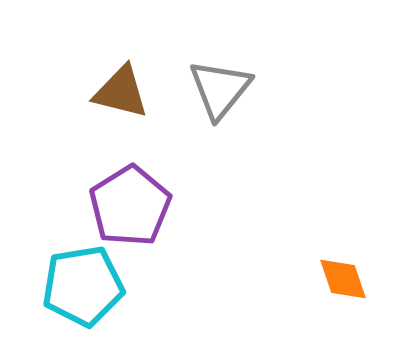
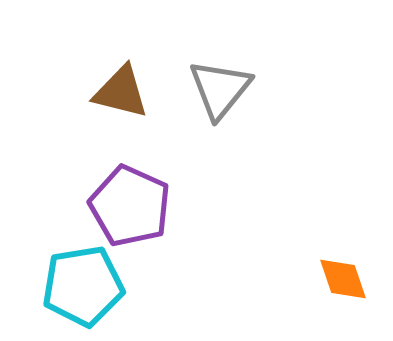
purple pentagon: rotated 16 degrees counterclockwise
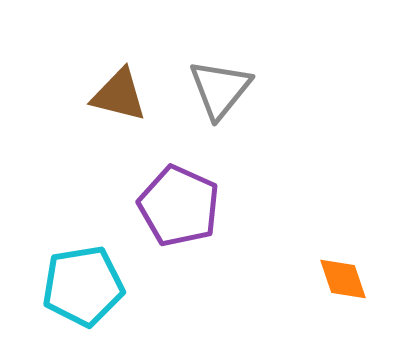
brown triangle: moved 2 px left, 3 px down
purple pentagon: moved 49 px right
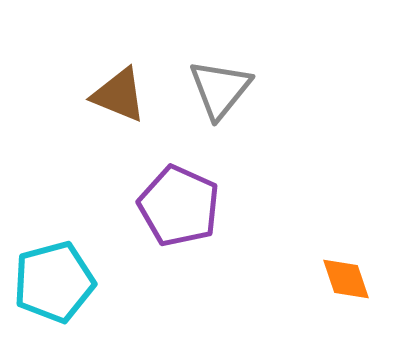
brown triangle: rotated 8 degrees clockwise
orange diamond: moved 3 px right
cyan pentagon: moved 29 px left, 4 px up; rotated 6 degrees counterclockwise
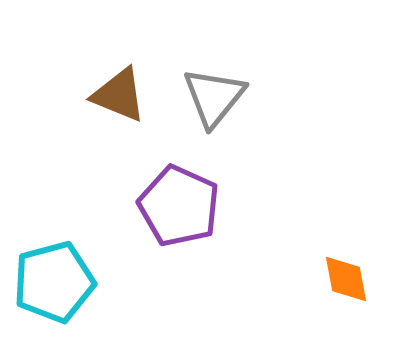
gray triangle: moved 6 px left, 8 px down
orange diamond: rotated 8 degrees clockwise
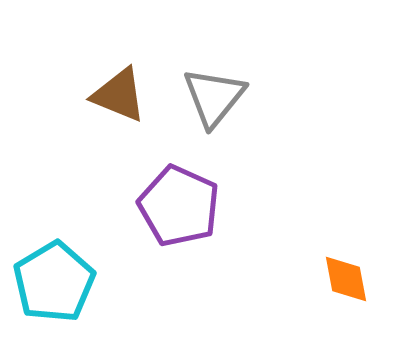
cyan pentagon: rotated 16 degrees counterclockwise
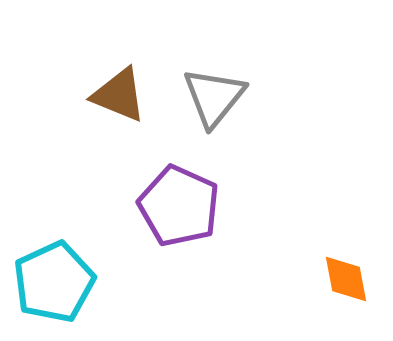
cyan pentagon: rotated 6 degrees clockwise
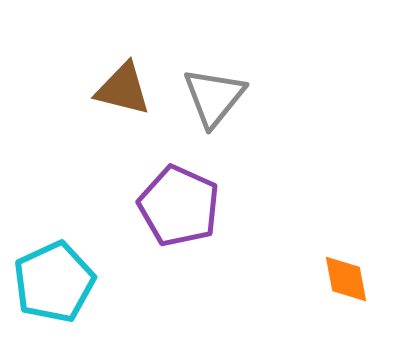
brown triangle: moved 4 px right, 6 px up; rotated 8 degrees counterclockwise
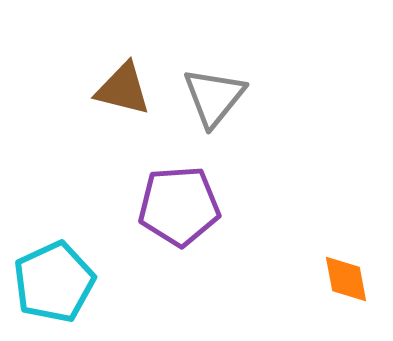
purple pentagon: rotated 28 degrees counterclockwise
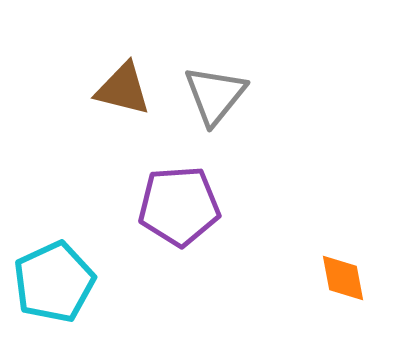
gray triangle: moved 1 px right, 2 px up
orange diamond: moved 3 px left, 1 px up
